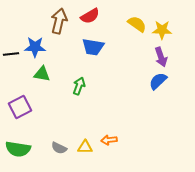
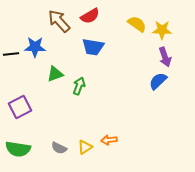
brown arrow: rotated 55 degrees counterclockwise
purple arrow: moved 4 px right
green triangle: moved 13 px right; rotated 30 degrees counterclockwise
yellow triangle: rotated 35 degrees counterclockwise
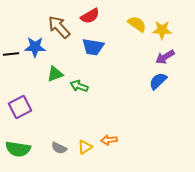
brown arrow: moved 6 px down
purple arrow: rotated 78 degrees clockwise
green arrow: rotated 90 degrees counterclockwise
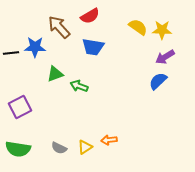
yellow semicircle: moved 1 px right, 3 px down
black line: moved 1 px up
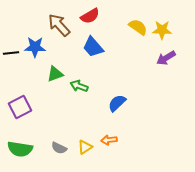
brown arrow: moved 2 px up
blue trapezoid: rotated 40 degrees clockwise
purple arrow: moved 1 px right, 1 px down
blue semicircle: moved 41 px left, 22 px down
green semicircle: moved 2 px right
